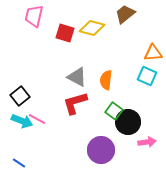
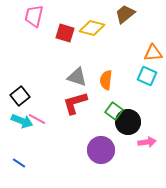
gray triangle: rotated 10 degrees counterclockwise
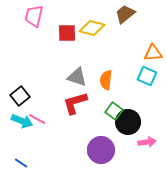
red square: moved 2 px right; rotated 18 degrees counterclockwise
blue line: moved 2 px right
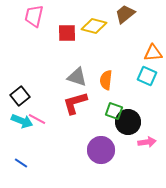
yellow diamond: moved 2 px right, 2 px up
green square: rotated 18 degrees counterclockwise
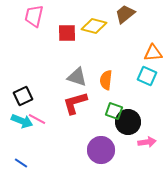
black square: moved 3 px right; rotated 12 degrees clockwise
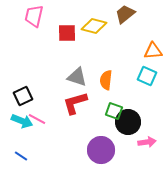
orange triangle: moved 2 px up
blue line: moved 7 px up
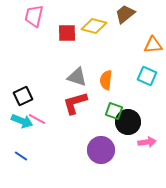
orange triangle: moved 6 px up
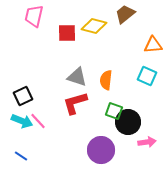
pink line: moved 1 px right, 2 px down; rotated 18 degrees clockwise
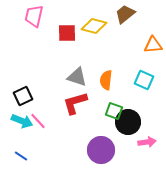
cyan square: moved 3 px left, 4 px down
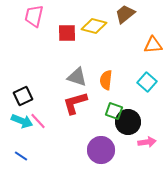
cyan square: moved 3 px right, 2 px down; rotated 18 degrees clockwise
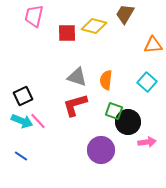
brown trapezoid: rotated 20 degrees counterclockwise
red L-shape: moved 2 px down
